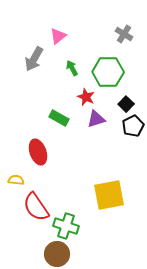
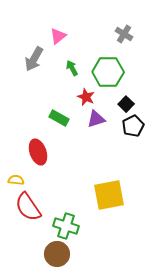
red semicircle: moved 8 px left
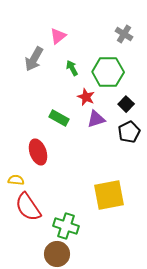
black pentagon: moved 4 px left, 6 px down
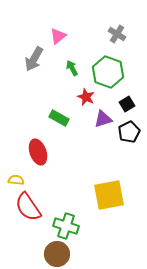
gray cross: moved 7 px left
green hexagon: rotated 20 degrees clockwise
black square: moved 1 px right; rotated 14 degrees clockwise
purple triangle: moved 7 px right
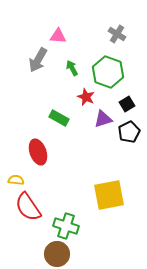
pink triangle: rotated 42 degrees clockwise
gray arrow: moved 4 px right, 1 px down
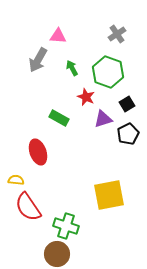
gray cross: rotated 24 degrees clockwise
black pentagon: moved 1 px left, 2 px down
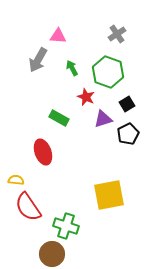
red ellipse: moved 5 px right
brown circle: moved 5 px left
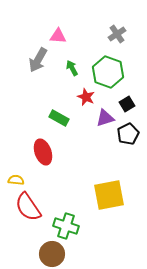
purple triangle: moved 2 px right, 1 px up
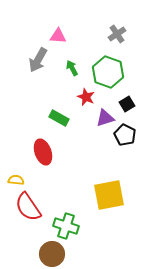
black pentagon: moved 3 px left, 1 px down; rotated 20 degrees counterclockwise
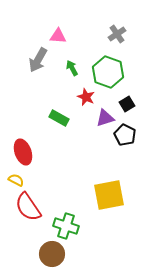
red ellipse: moved 20 px left
yellow semicircle: rotated 21 degrees clockwise
